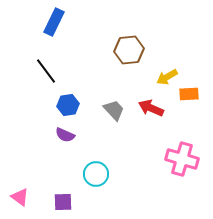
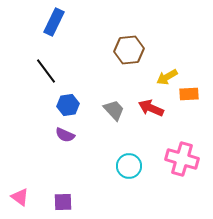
cyan circle: moved 33 px right, 8 px up
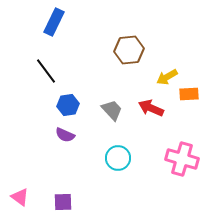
gray trapezoid: moved 2 px left
cyan circle: moved 11 px left, 8 px up
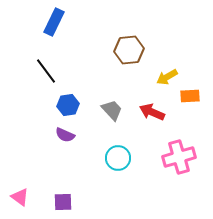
orange rectangle: moved 1 px right, 2 px down
red arrow: moved 1 px right, 4 px down
pink cross: moved 3 px left, 2 px up; rotated 32 degrees counterclockwise
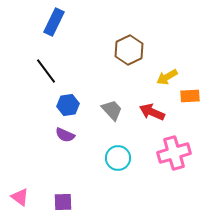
brown hexagon: rotated 20 degrees counterclockwise
pink cross: moved 5 px left, 4 px up
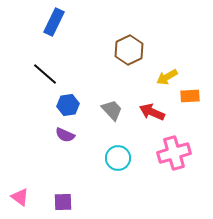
black line: moved 1 px left, 3 px down; rotated 12 degrees counterclockwise
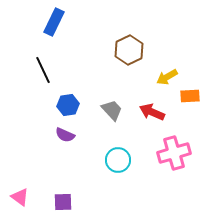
black line: moved 2 px left, 4 px up; rotated 24 degrees clockwise
cyan circle: moved 2 px down
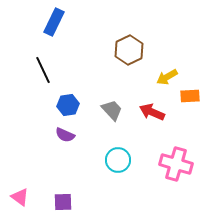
pink cross: moved 2 px right, 11 px down; rotated 32 degrees clockwise
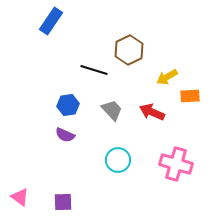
blue rectangle: moved 3 px left, 1 px up; rotated 8 degrees clockwise
black line: moved 51 px right; rotated 48 degrees counterclockwise
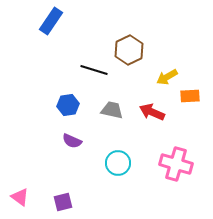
gray trapezoid: rotated 35 degrees counterclockwise
purple semicircle: moved 7 px right, 6 px down
cyan circle: moved 3 px down
purple square: rotated 12 degrees counterclockwise
